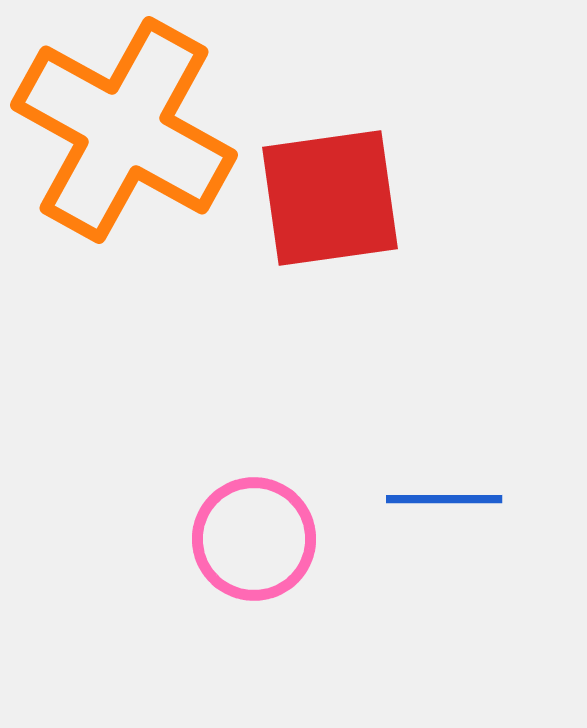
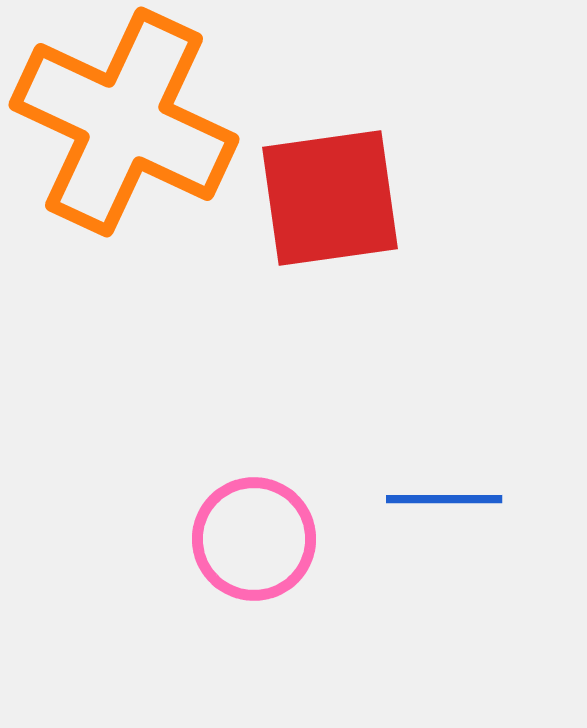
orange cross: moved 8 px up; rotated 4 degrees counterclockwise
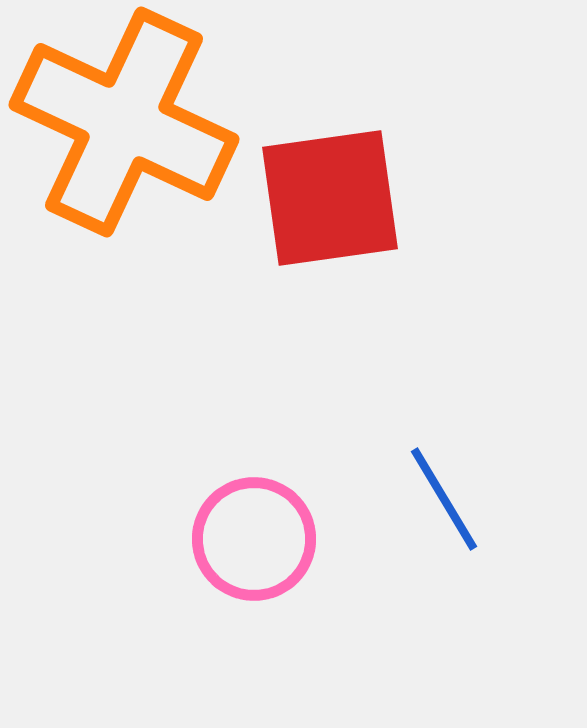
blue line: rotated 59 degrees clockwise
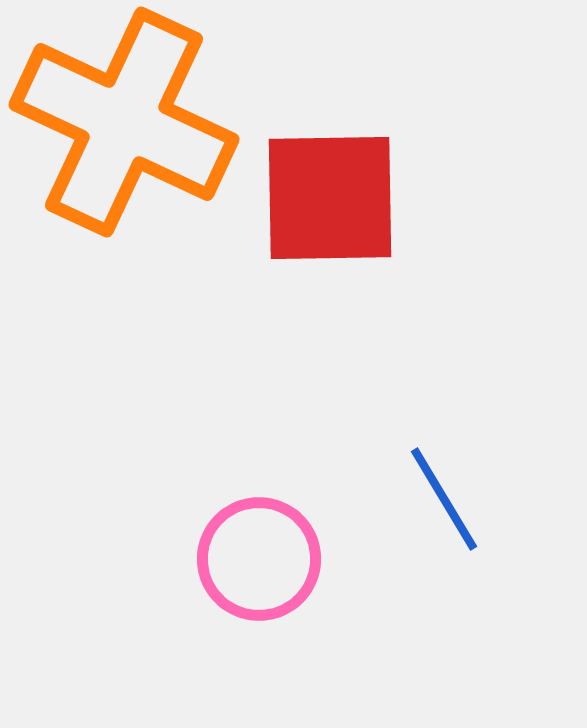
red square: rotated 7 degrees clockwise
pink circle: moved 5 px right, 20 px down
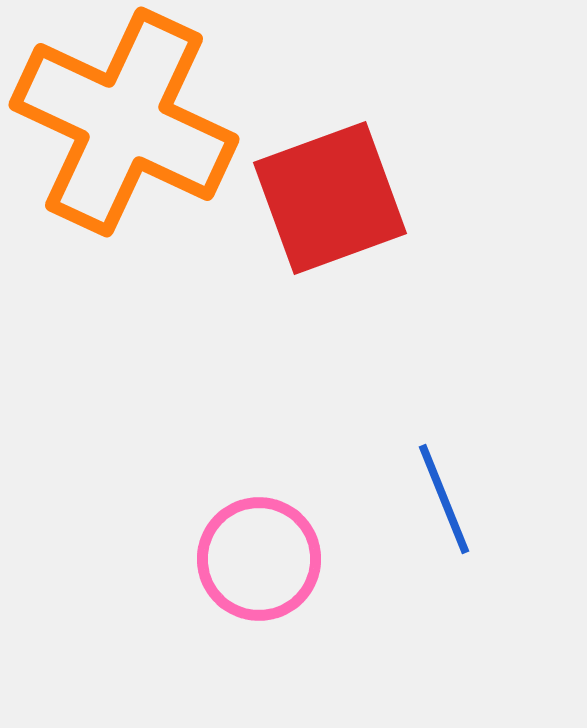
red square: rotated 19 degrees counterclockwise
blue line: rotated 9 degrees clockwise
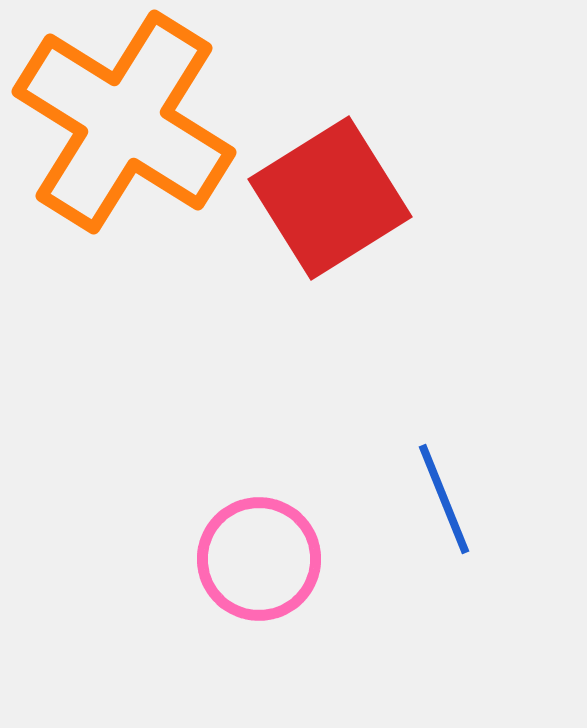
orange cross: rotated 7 degrees clockwise
red square: rotated 12 degrees counterclockwise
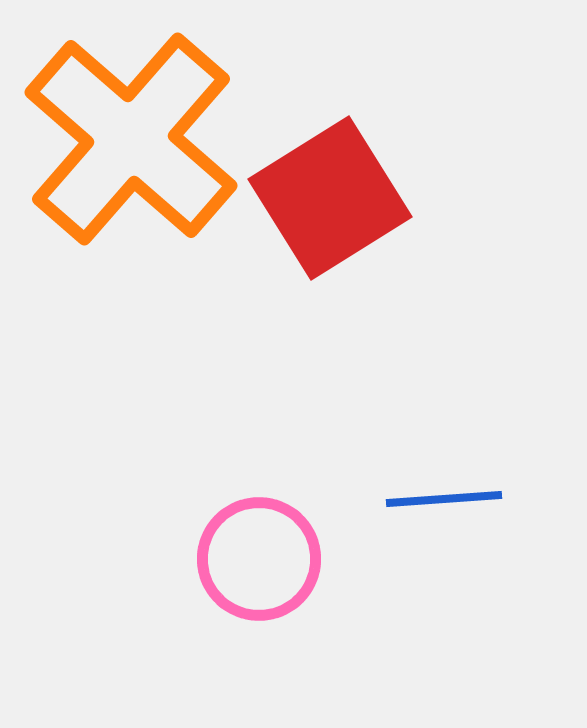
orange cross: moved 7 px right, 17 px down; rotated 9 degrees clockwise
blue line: rotated 72 degrees counterclockwise
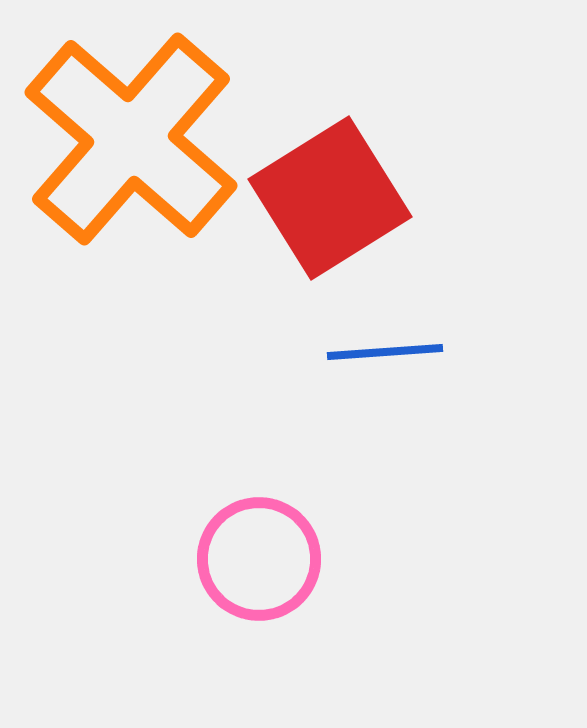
blue line: moved 59 px left, 147 px up
